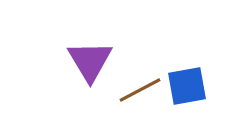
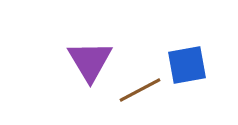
blue square: moved 21 px up
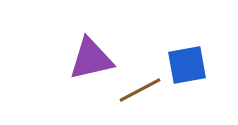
purple triangle: moved 1 px right, 2 px up; rotated 48 degrees clockwise
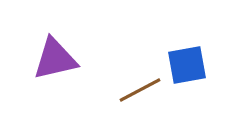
purple triangle: moved 36 px left
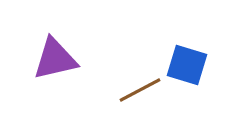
blue square: rotated 27 degrees clockwise
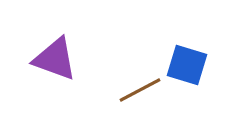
purple triangle: rotated 33 degrees clockwise
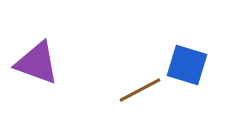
purple triangle: moved 18 px left, 4 px down
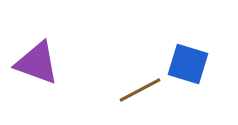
blue square: moved 1 px right, 1 px up
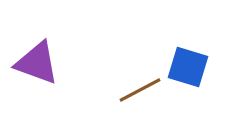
blue square: moved 3 px down
